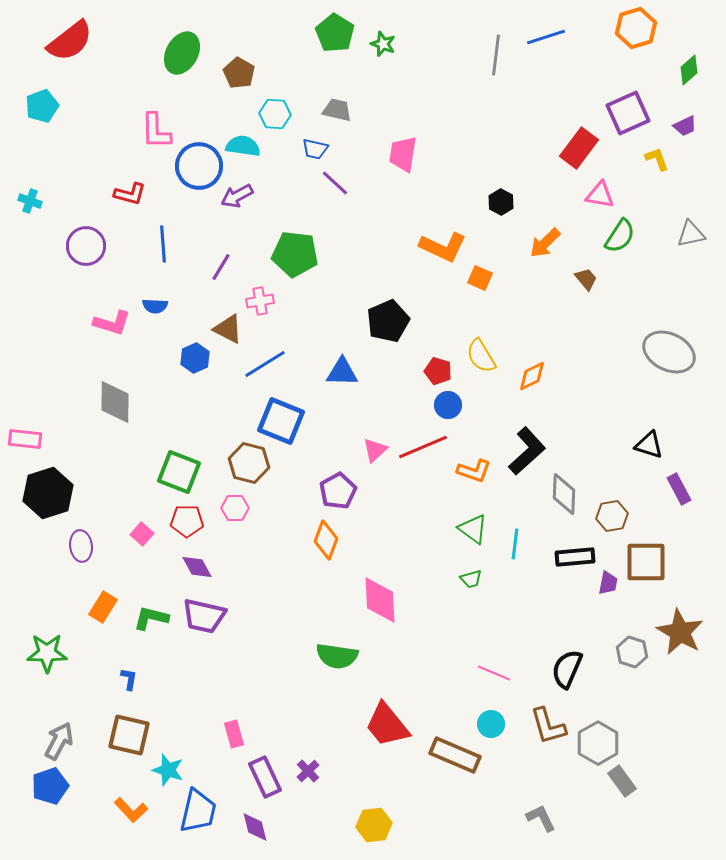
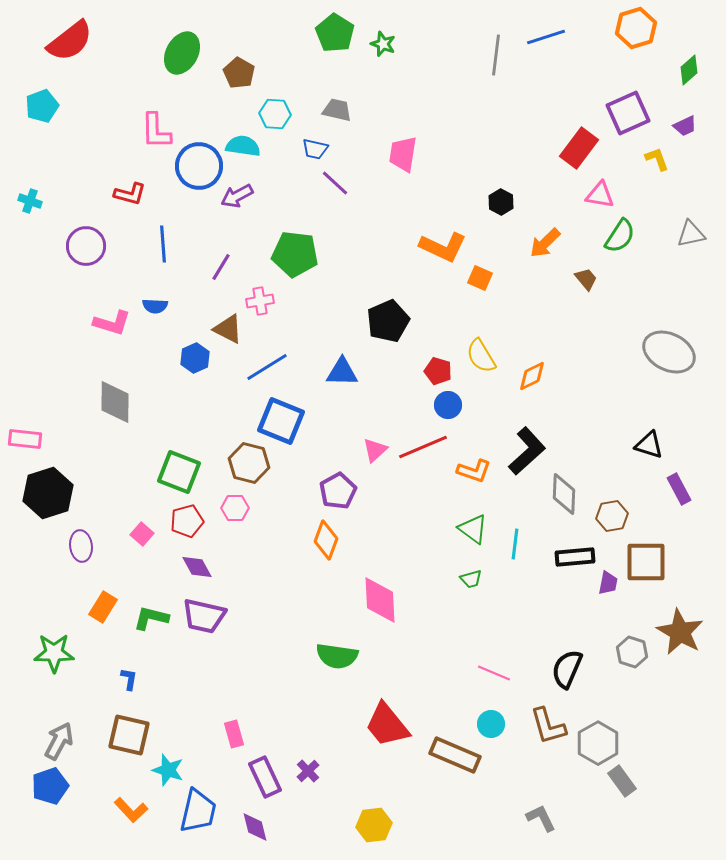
blue line at (265, 364): moved 2 px right, 3 px down
red pentagon at (187, 521): rotated 16 degrees counterclockwise
green star at (47, 653): moved 7 px right
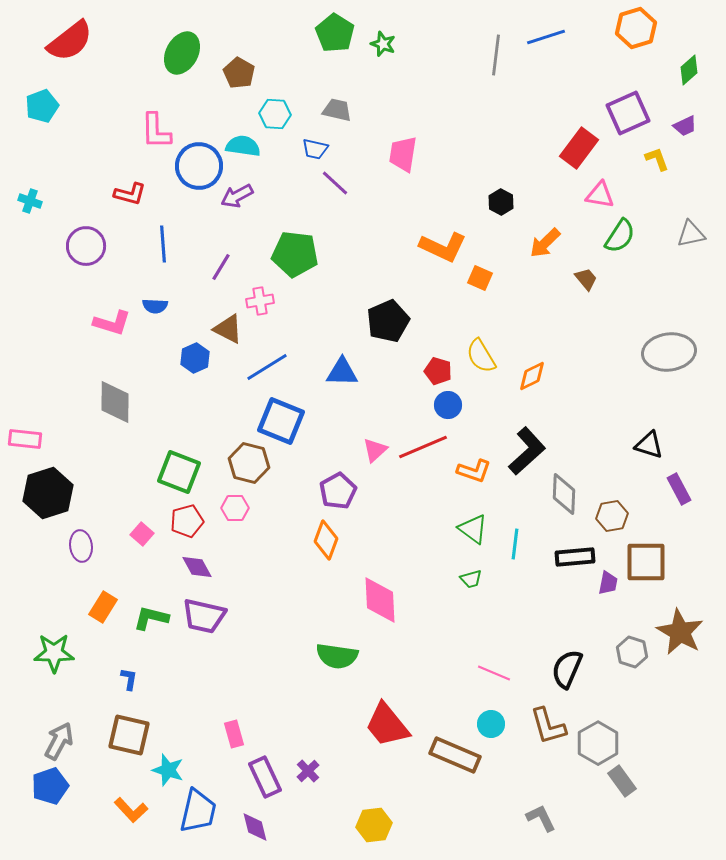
gray ellipse at (669, 352): rotated 33 degrees counterclockwise
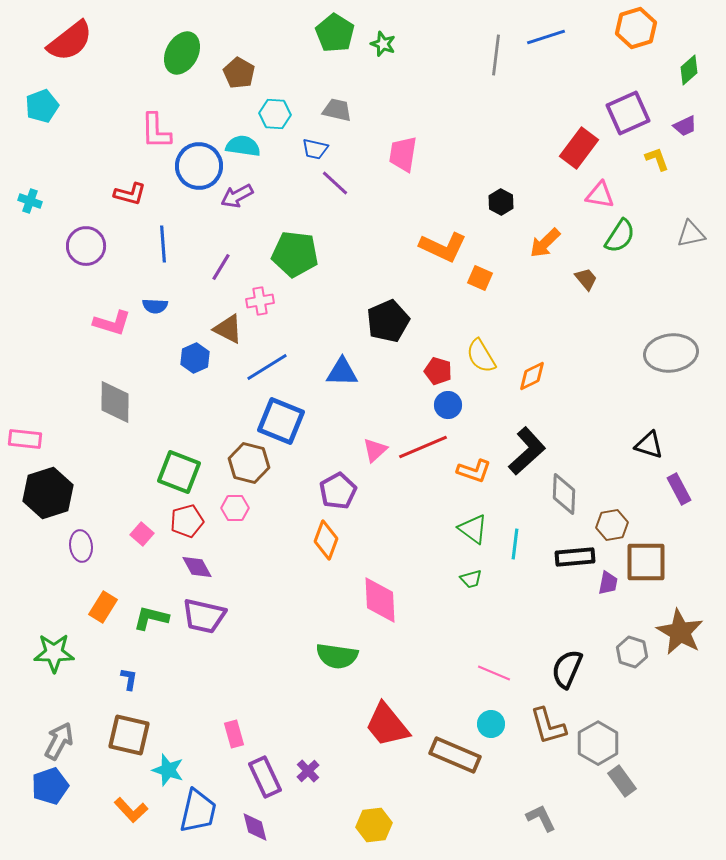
gray ellipse at (669, 352): moved 2 px right, 1 px down
brown hexagon at (612, 516): moved 9 px down
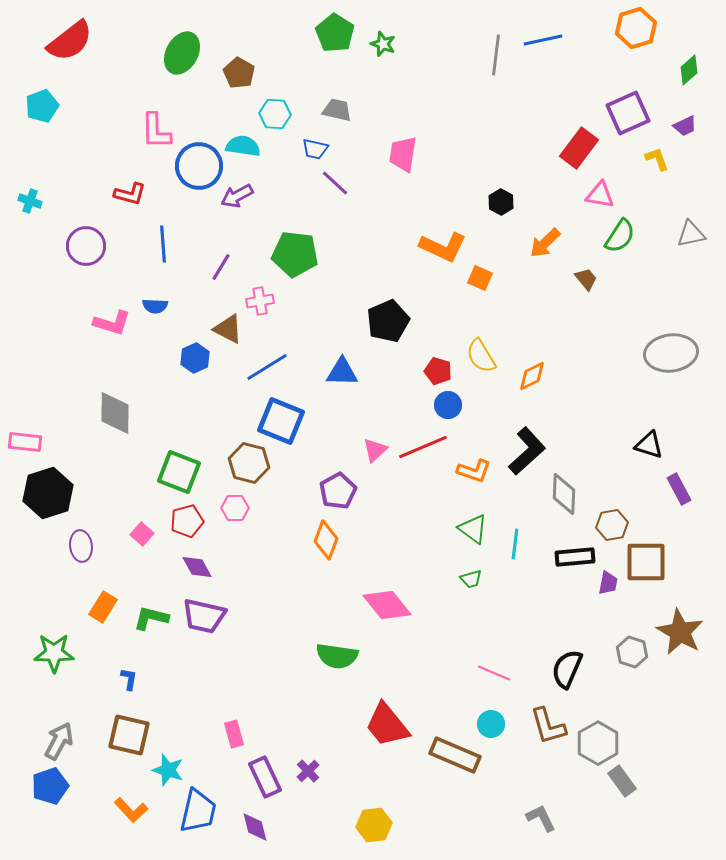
blue line at (546, 37): moved 3 px left, 3 px down; rotated 6 degrees clockwise
gray diamond at (115, 402): moved 11 px down
pink rectangle at (25, 439): moved 3 px down
pink diamond at (380, 600): moved 7 px right, 5 px down; rotated 36 degrees counterclockwise
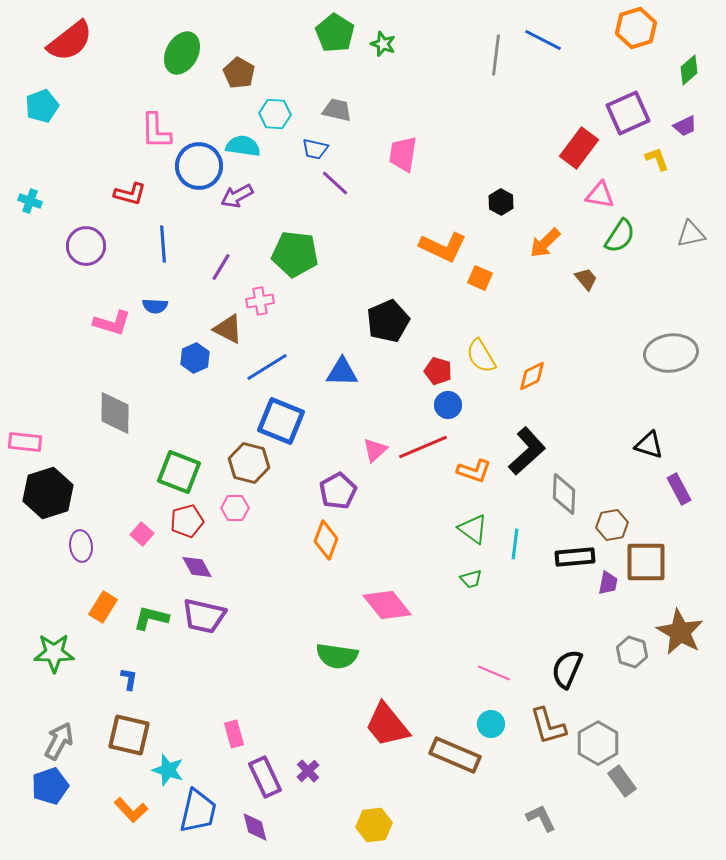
blue line at (543, 40): rotated 39 degrees clockwise
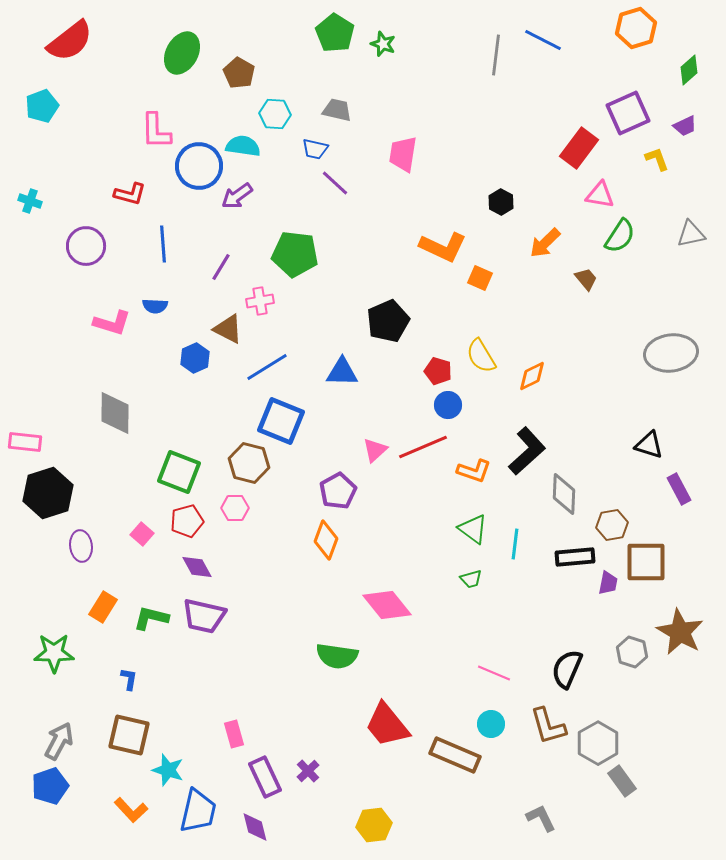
purple arrow at (237, 196): rotated 8 degrees counterclockwise
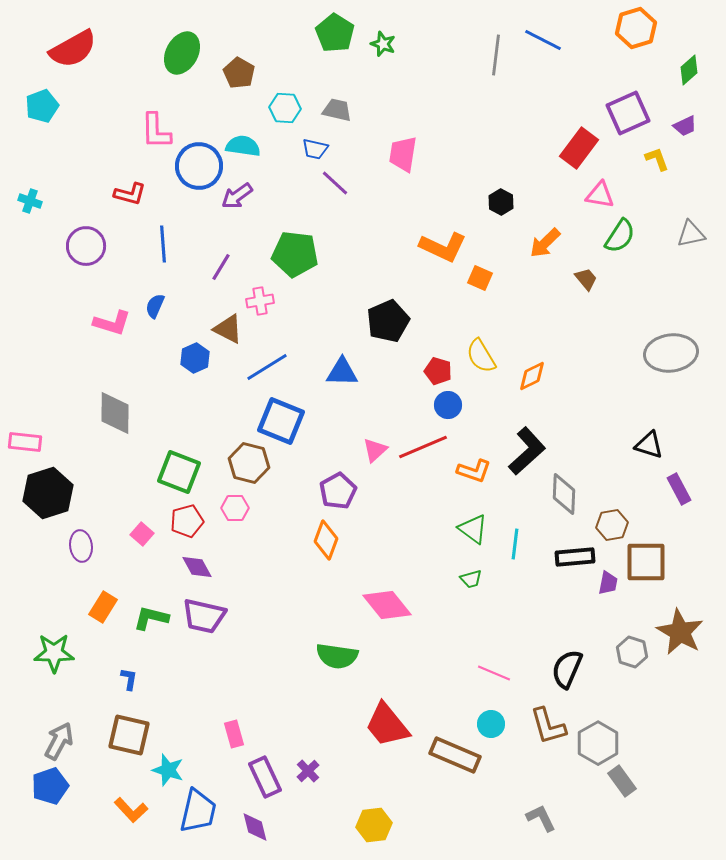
red semicircle at (70, 41): moved 3 px right, 8 px down; rotated 9 degrees clockwise
cyan hexagon at (275, 114): moved 10 px right, 6 px up
blue semicircle at (155, 306): rotated 110 degrees clockwise
